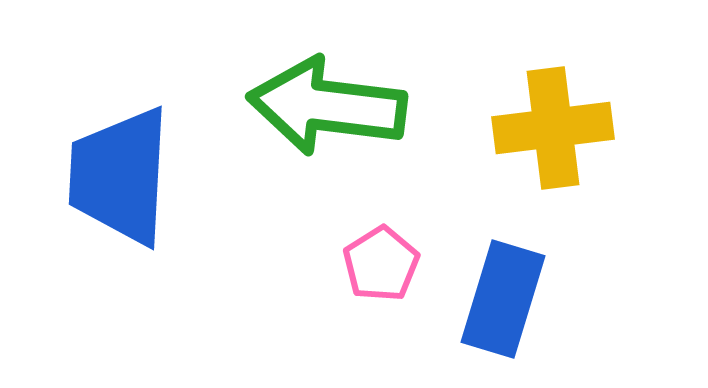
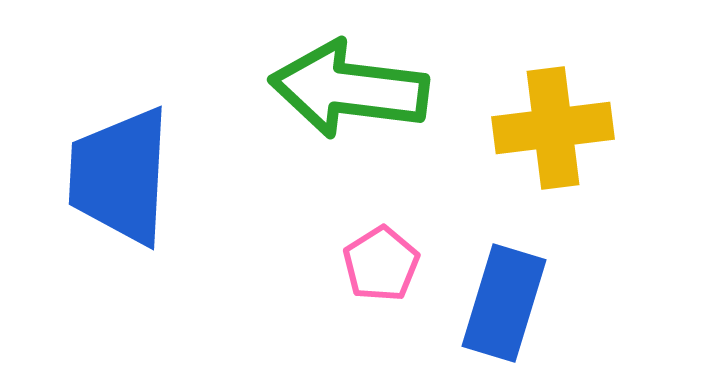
green arrow: moved 22 px right, 17 px up
blue rectangle: moved 1 px right, 4 px down
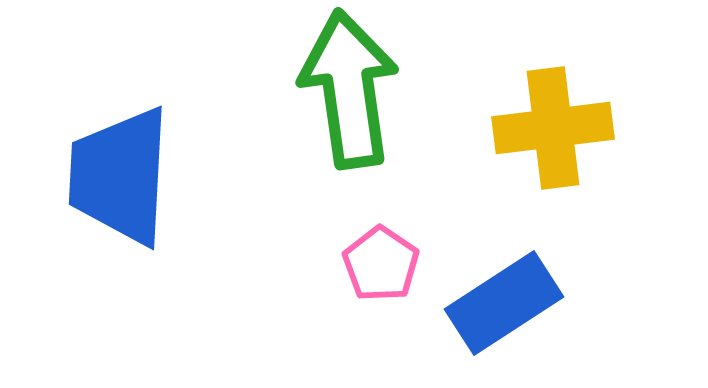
green arrow: rotated 75 degrees clockwise
pink pentagon: rotated 6 degrees counterclockwise
blue rectangle: rotated 40 degrees clockwise
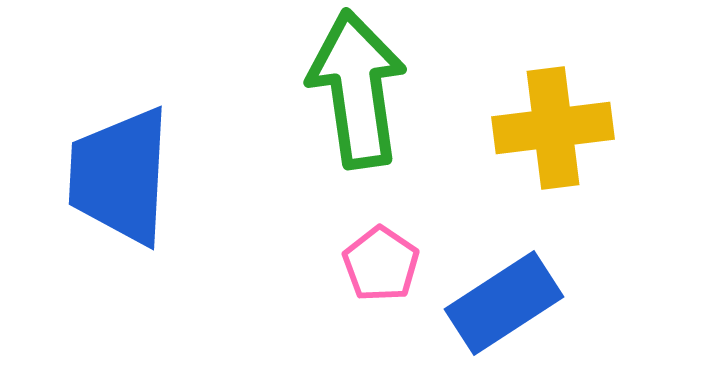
green arrow: moved 8 px right
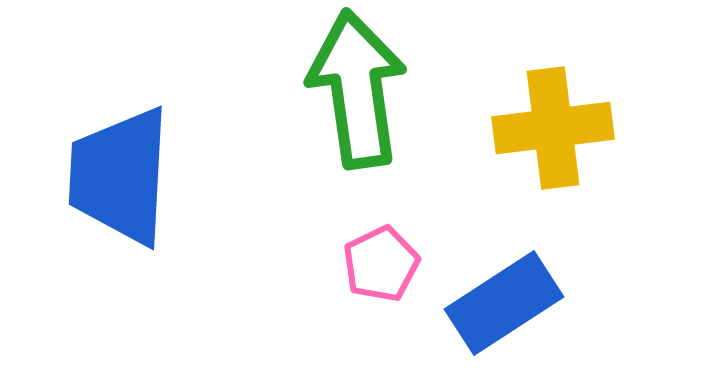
pink pentagon: rotated 12 degrees clockwise
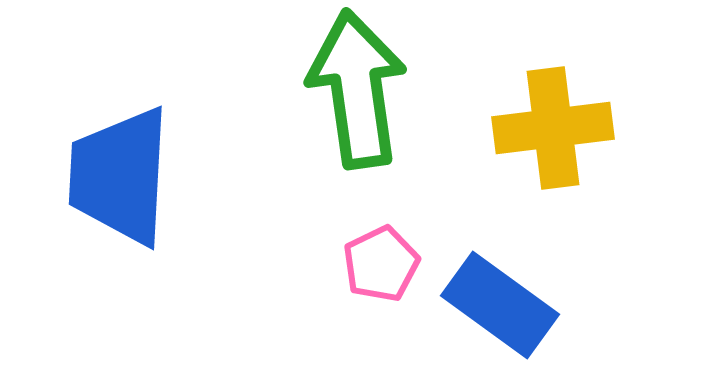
blue rectangle: moved 4 px left, 2 px down; rotated 69 degrees clockwise
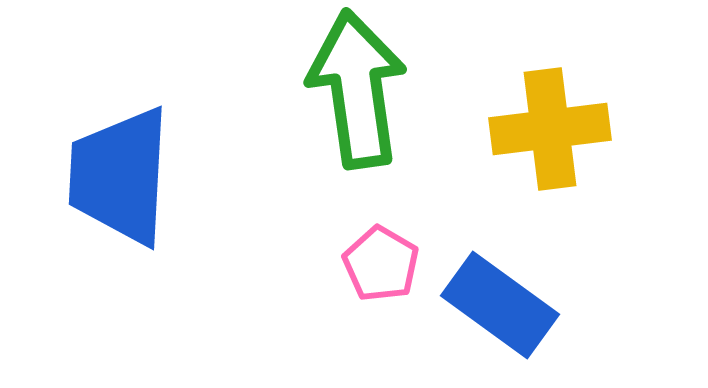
yellow cross: moved 3 px left, 1 px down
pink pentagon: rotated 16 degrees counterclockwise
